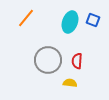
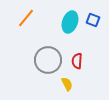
yellow semicircle: moved 3 px left, 1 px down; rotated 56 degrees clockwise
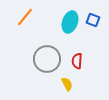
orange line: moved 1 px left, 1 px up
gray circle: moved 1 px left, 1 px up
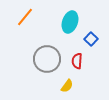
blue square: moved 2 px left, 19 px down; rotated 24 degrees clockwise
yellow semicircle: moved 2 px down; rotated 64 degrees clockwise
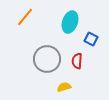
blue square: rotated 16 degrees counterclockwise
yellow semicircle: moved 3 px left, 1 px down; rotated 144 degrees counterclockwise
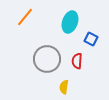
yellow semicircle: rotated 64 degrees counterclockwise
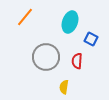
gray circle: moved 1 px left, 2 px up
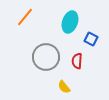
yellow semicircle: rotated 48 degrees counterclockwise
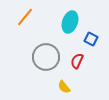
red semicircle: rotated 21 degrees clockwise
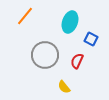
orange line: moved 1 px up
gray circle: moved 1 px left, 2 px up
